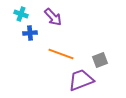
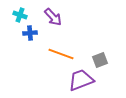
cyan cross: moved 1 px left, 1 px down
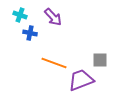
blue cross: rotated 16 degrees clockwise
orange line: moved 7 px left, 9 px down
gray square: rotated 21 degrees clockwise
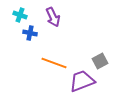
purple arrow: rotated 18 degrees clockwise
gray square: moved 1 px down; rotated 28 degrees counterclockwise
purple trapezoid: moved 1 px right, 1 px down
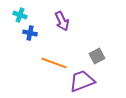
purple arrow: moved 9 px right, 4 px down
gray square: moved 3 px left, 5 px up
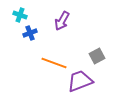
purple arrow: rotated 54 degrees clockwise
blue cross: rotated 32 degrees counterclockwise
purple trapezoid: moved 2 px left
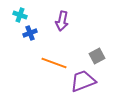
purple arrow: rotated 18 degrees counterclockwise
purple trapezoid: moved 3 px right
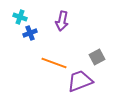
cyan cross: moved 2 px down
gray square: moved 1 px down
purple trapezoid: moved 3 px left
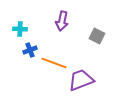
cyan cross: moved 12 px down; rotated 16 degrees counterclockwise
blue cross: moved 17 px down
gray square: moved 21 px up; rotated 35 degrees counterclockwise
purple trapezoid: moved 1 px right, 1 px up
